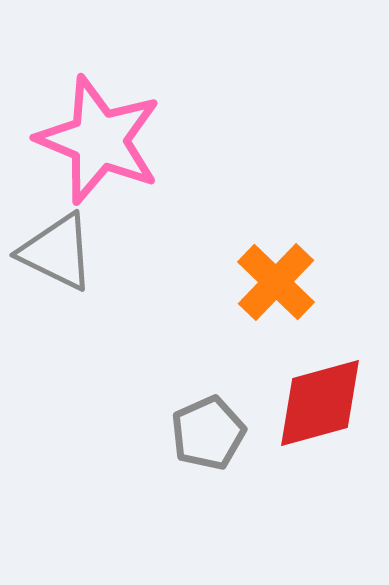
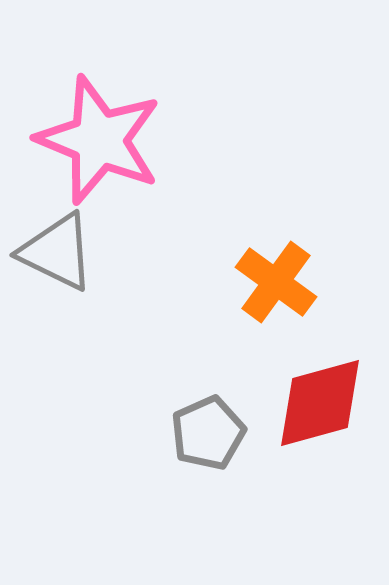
orange cross: rotated 8 degrees counterclockwise
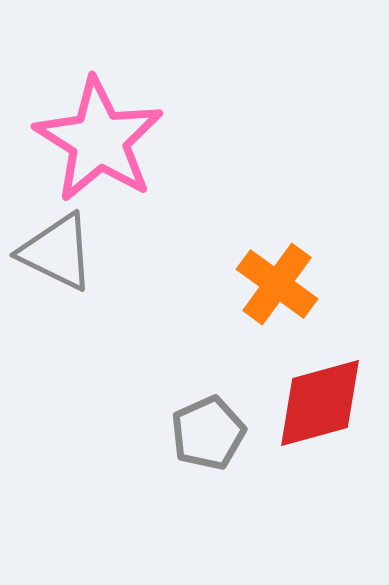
pink star: rotated 10 degrees clockwise
orange cross: moved 1 px right, 2 px down
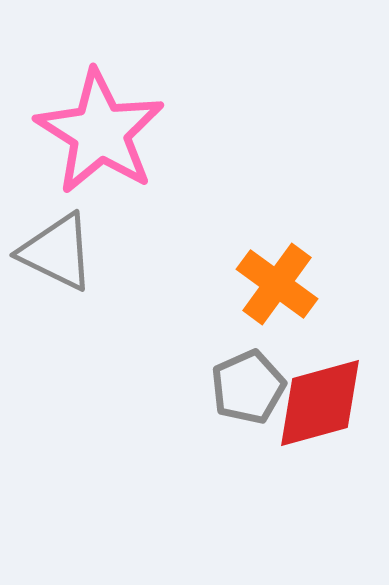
pink star: moved 1 px right, 8 px up
gray pentagon: moved 40 px right, 46 px up
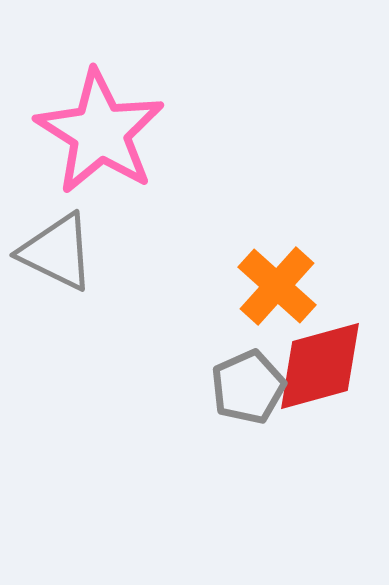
orange cross: moved 2 px down; rotated 6 degrees clockwise
red diamond: moved 37 px up
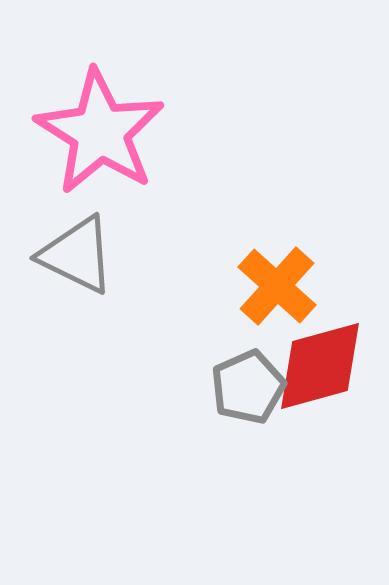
gray triangle: moved 20 px right, 3 px down
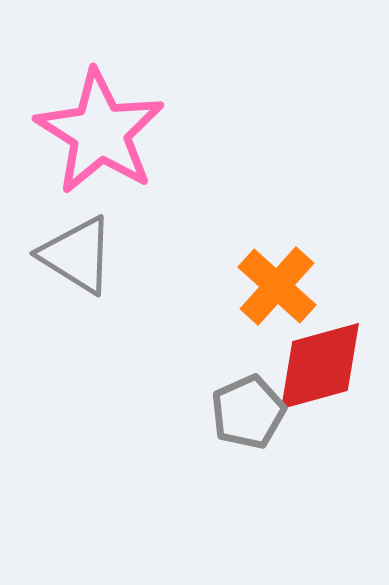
gray triangle: rotated 6 degrees clockwise
gray pentagon: moved 25 px down
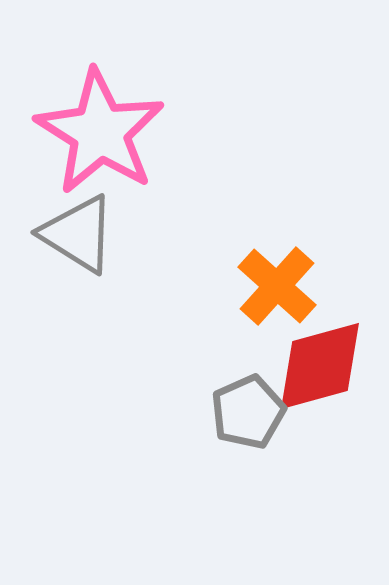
gray triangle: moved 1 px right, 21 px up
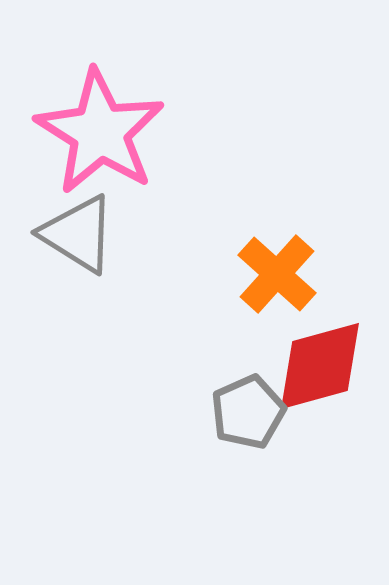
orange cross: moved 12 px up
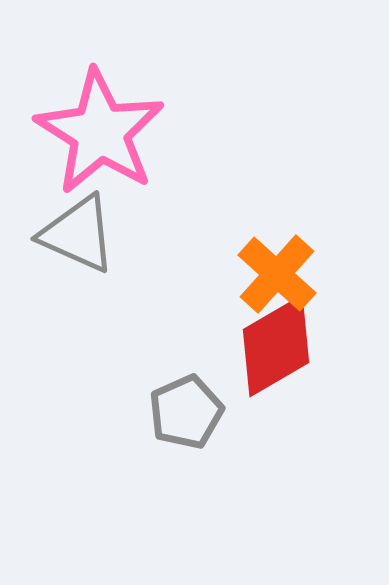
gray triangle: rotated 8 degrees counterclockwise
red diamond: moved 44 px left, 20 px up; rotated 15 degrees counterclockwise
gray pentagon: moved 62 px left
